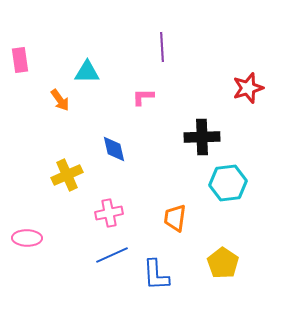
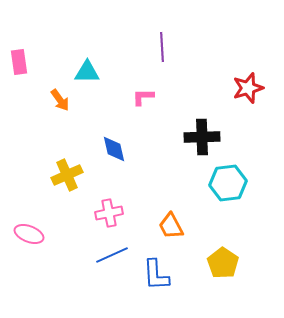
pink rectangle: moved 1 px left, 2 px down
orange trapezoid: moved 4 px left, 8 px down; rotated 36 degrees counterclockwise
pink ellipse: moved 2 px right, 4 px up; rotated 20 degrees clockwise
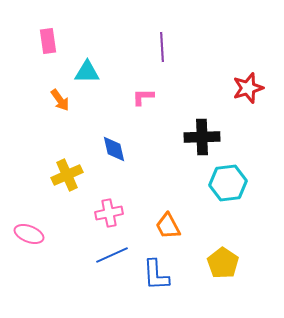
pink rectangle: moved 29 px right, 21 px up
orange trapezoid: moved 3 px left
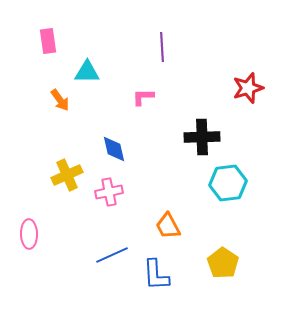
pink cross: moved 21 px up
pink ellipse: rotated 68 degrees clockwise
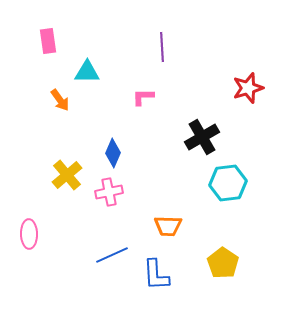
black cross: rotated 28 degrees counterclockwise
blue diamond: moved 1 px left, 4 px down; rotated 36 degrees clockwise
yellow cross: rotated 16 degrees counterclockwise
orange trapezoid: rotated 60 degrees counterclockwise
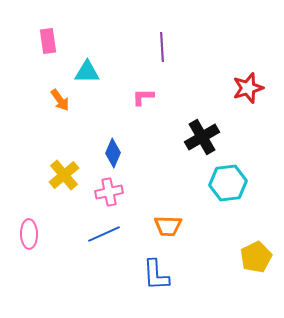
yellow cross: moved 3 px left
blue line: moved 8 px left, 21 px up
yellow pentagon: moved 33 px right, 6 px up; rotated 12 degrees clockwise
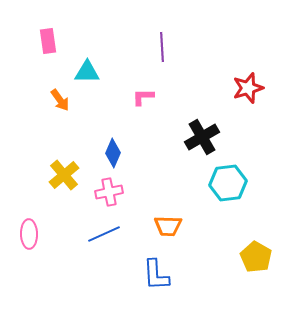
yellow pentagon: rotated 16 degrees counterclockwise
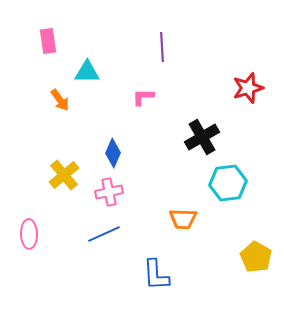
orange trapezoid: moved 15 px right, 7 px up
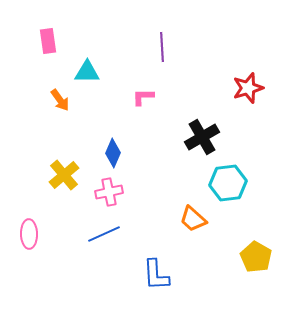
orange trapezoid: moved 10 px right; rotated 40 degrees clockwise
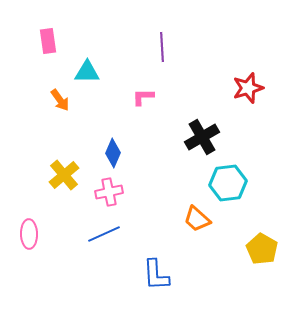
orange trapezoid: moved 4 px right
yellow pentagon: moved 6 px right, 8 px up
